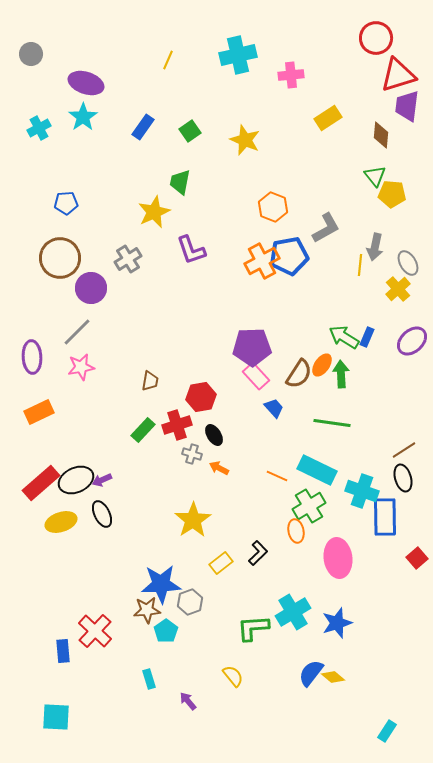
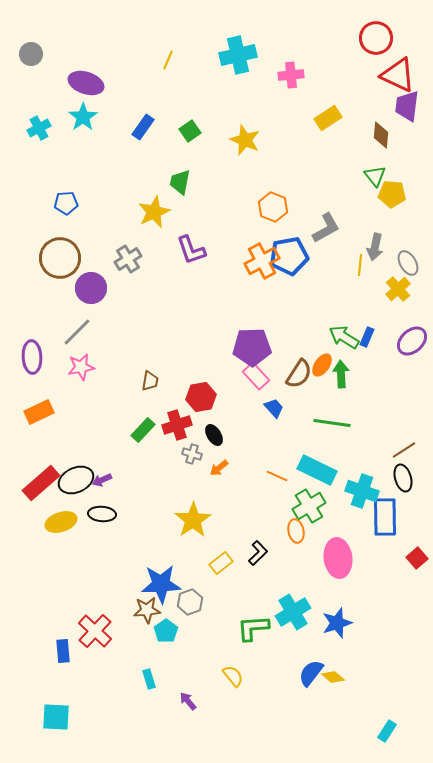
red triangle at (398, 75): rotated 42 degrees clockwise
orange arrow at (219, 468): rotated 66 degrees counterclockwise
black ellipse at (102, 514): rotated 60 degrees counterclockwise
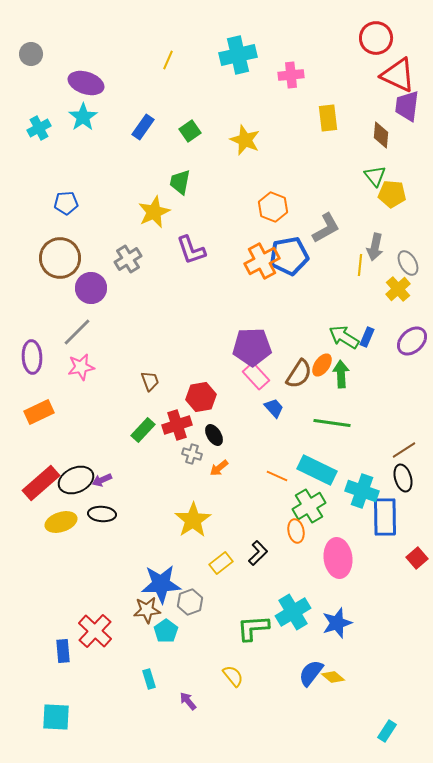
yellow rectangle at (328, 118): rotated 64 degrees counterclockwise
brown trapezoid at (150, 381): rotated 30 degrees counterclockwise
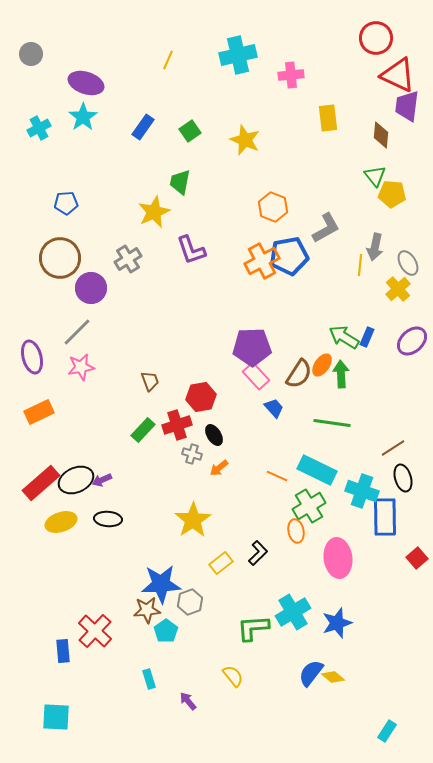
purple ellipse at (32, 357): rotated 12 degrees counterclockwise
brown line at (404, 450): moved 11 px left, 2 px up
black ellipse at (102, 514): moved 6 px right, 5 px down
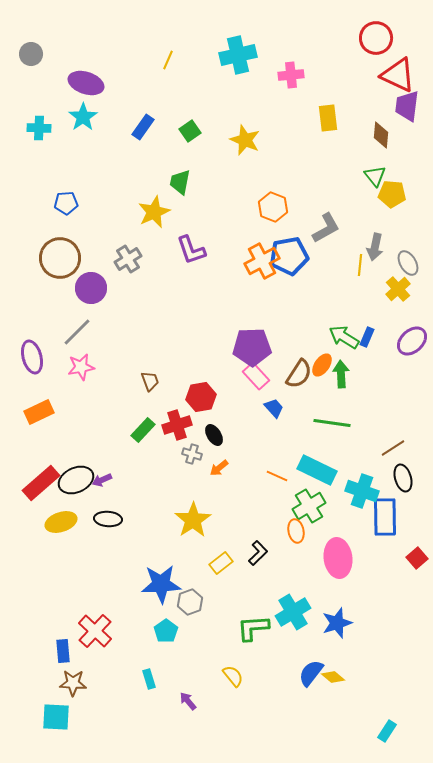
cyan cross at (39, 128): rotated 30 degrees clockwise
brown star at (147, 610): moved 74 px left, 73 px down; rotated 8 degrees clockwise
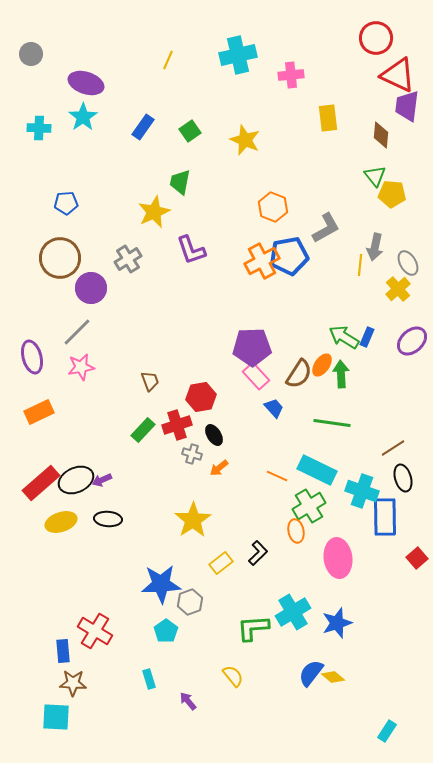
red cross at (95, 631): rotated 12 degrees counterclockwise
